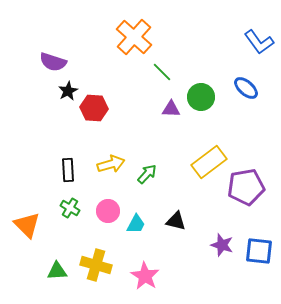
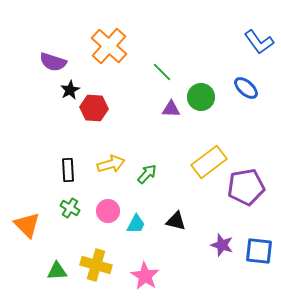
orange cross: moved 25 px left, 9 px down
black star: moved 2 px right, 1 px up
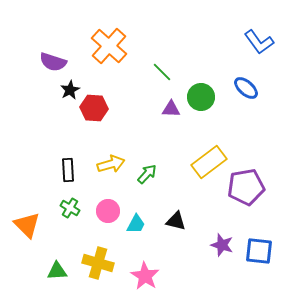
yellow cross: moved 2 px right, 2 px up
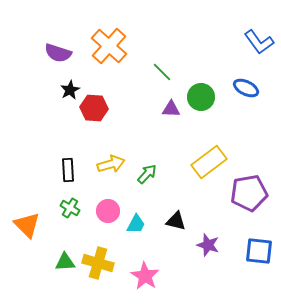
purple semicircle: moved 5 px right, 9 px up
blue ellipse: rotated 15 degrees counterclockwise
purple pentagon: moved 3 px right, 6 px down
purple star: moved 14 px left
green triangle: moved 8 px right, 9 px up
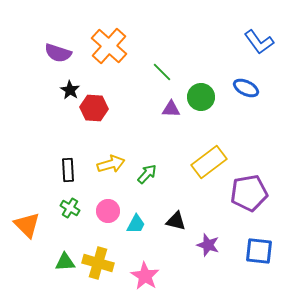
black star: rotated 12 degrees counterclockwise
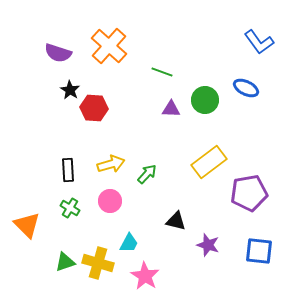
green line: rotated 25 degrees counterclockwise
green circle: moved 4 px right, 3 px down
pink circle: moved 2 px right, 10 px up
cyan trapezoid: moved 7 px left, 19 px down
green triangle: rotated 15 degrees counterclockwise
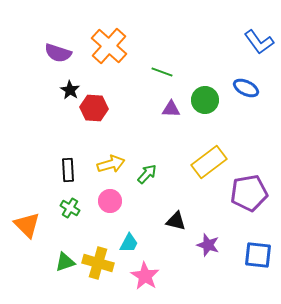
blue square: moved 1 px left, 4 px down
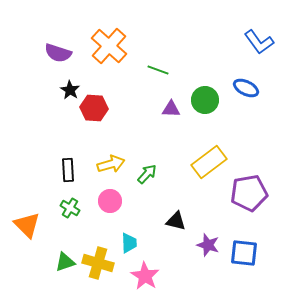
green line: moved 4 px left, 2 px up
cyan trapezoid: rotated 30 degrees counterclockwise
blue square: moved 14 px left, 2 px up
